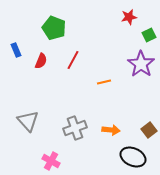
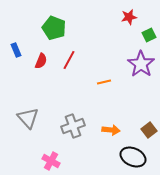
red line: moved 4 px left
gray triangle: moved 3 px up
gray cross: moved 2 px left, 2 px up
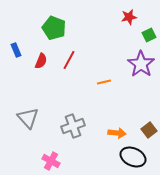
orange arrow: moved 6 px right, 3 px down
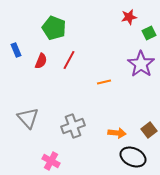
green square: moved 2 px up
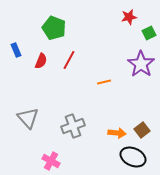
brown square: moved 7 px left
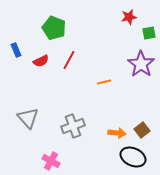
green square: rotated 16 degrees clockwise
red semicircle: rotated 42 degrees clockwise
